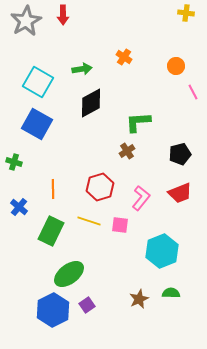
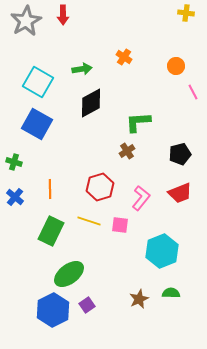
orange line: moved 3 px left
blue cross: moved 4 px left, 10 px up
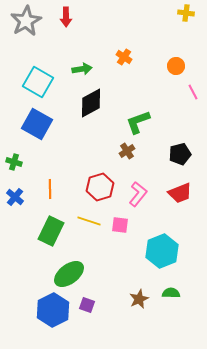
red arrow: moved 3 px right, 2 px down
green L-shape: rotated 16 degrees counterclockwise
pink L-shape: moved 3 px left, 4 px up
purple square: rotated 35 degrees counterclockwise
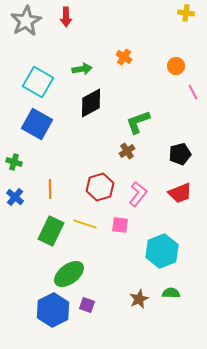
yellow line: moved 4 px left, 3 px down
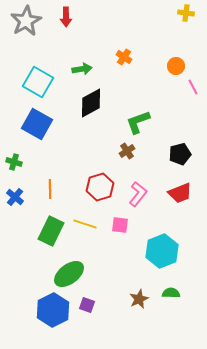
pink line: moved 5 px up
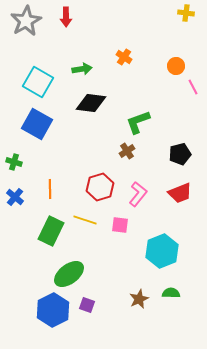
black diamond: rotated 36 degrees clockwise
yellow line: moved 4 px up
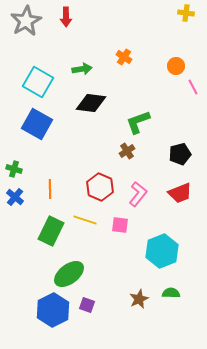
green cross: moved 7 px down
red hexagon: rotated 20 degrees counterclockwise
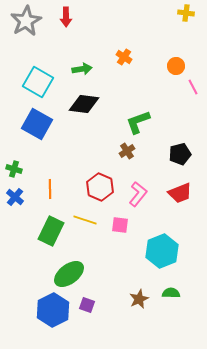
black diamond: moved 7 px left, 1 px down
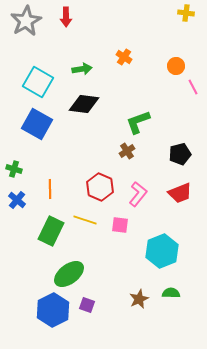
blue cross: moved 2 px right, 3 px down
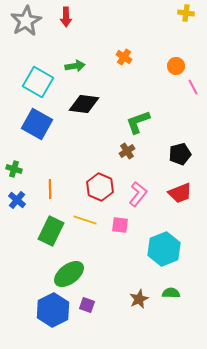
green arrow: moved 7 px left, 3 px up
cyan hexagon: moved 2 px right, 2 px up
